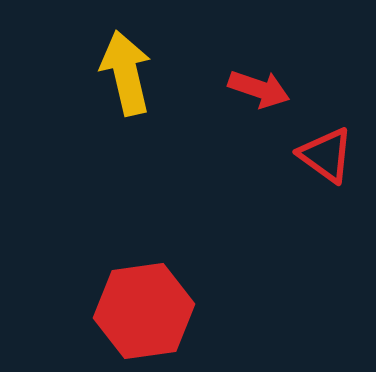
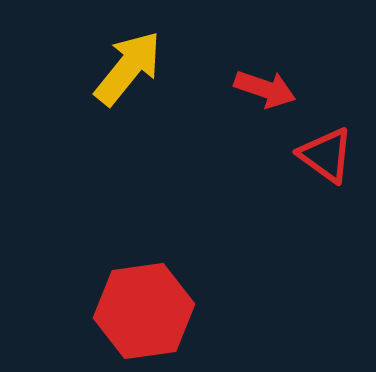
yellow arrow: moved 2 px right, 5 px up; rotated 52 degrees clockwise
red arrow: moved 6 px right
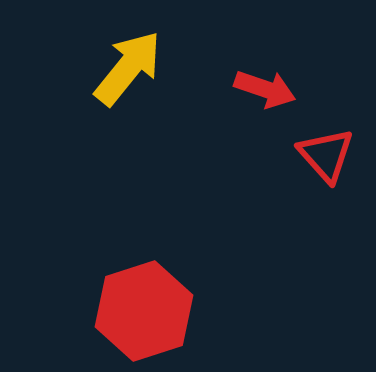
red triangle: rotated 12 degrees clockwise
red hexagon: rotated 10 degrees counterclockwise
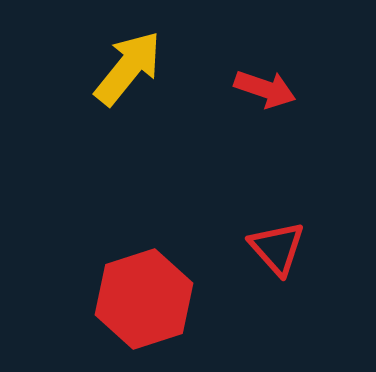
red triangle: moved 49 px left, 93 px down
red hexagon: moved 12 px up
